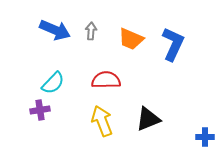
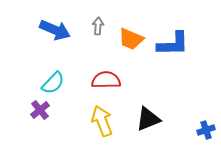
gray arrow: moved 7 px right, 5 px up
blue L-shape: rotated 64 degrees clockwise
purple cross: rotated 30 degrees counterclockwise
blue cross: moved 1 px right, 7 px up; rotated 18 degrees counterclockwise
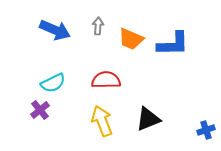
cyan semicircle: rotated 20 degrees clockwise
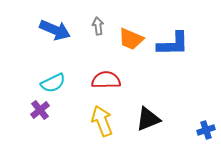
gray arrow: rotated 12 degrees counterclockwise
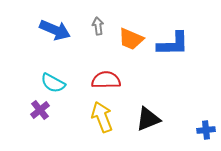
cyan semicircle: rotated 55 degrees clockwise
yellow arrow: moved 4 px up
blue cross: rotated 12 degrees clockwise
